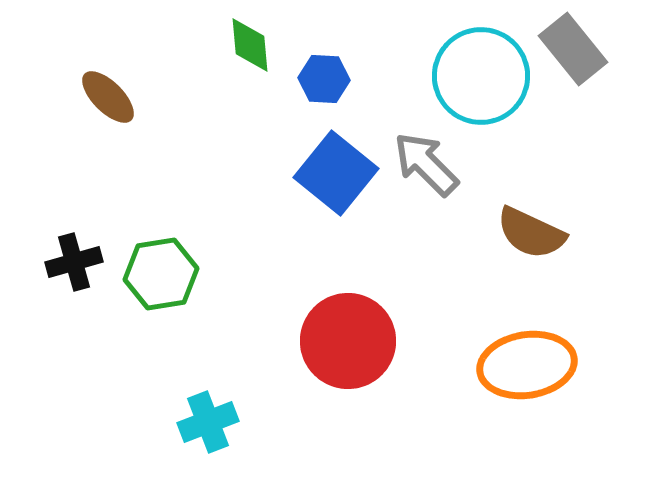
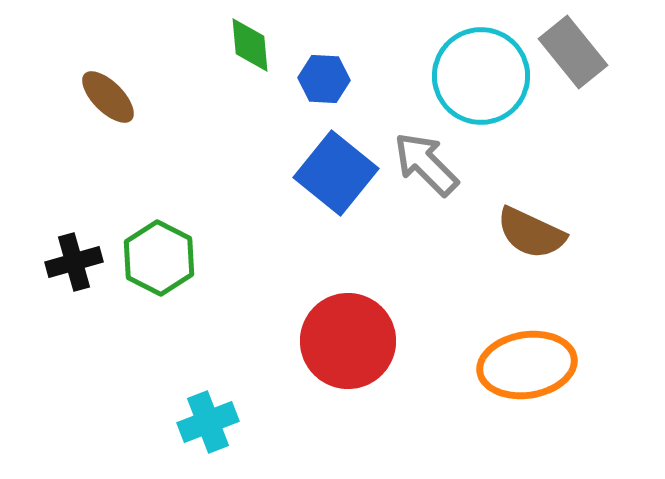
gray rectangle: moved 3 px down
green hexagon: moved 2 px left, 16 px up; rotated 24 degrees counterclockwise
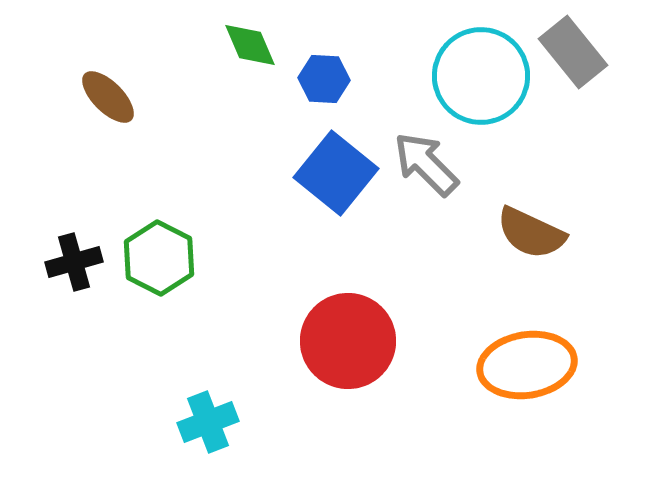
green diamond: rotated 18 degrees counterclockwise
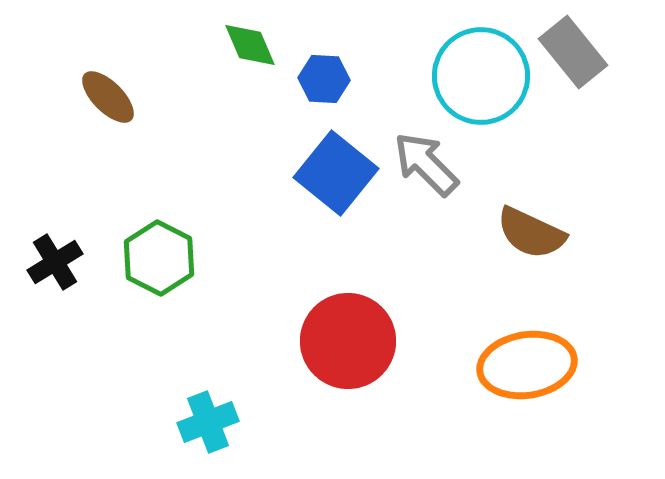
black cross: moved 19 px left; rotated 16 degrees counterclockwise
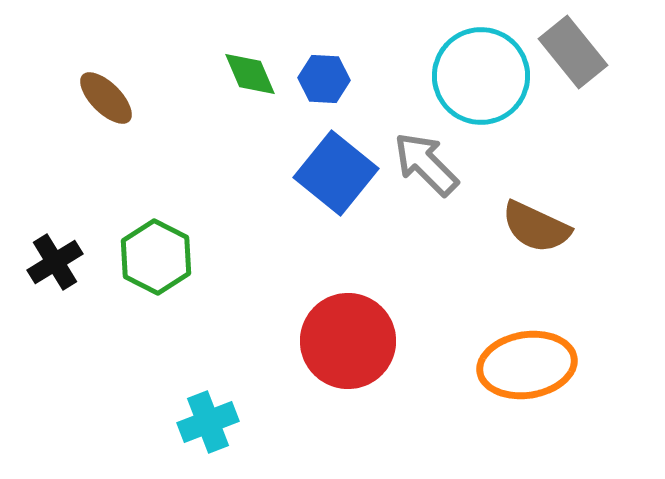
green diamond: moved 29 px down
brown ellipse: moved 2 px left, 1 px down
brown semicircle: moved 5 px right, 6 px up
green hexagon: moved 3 px left, 1 px up
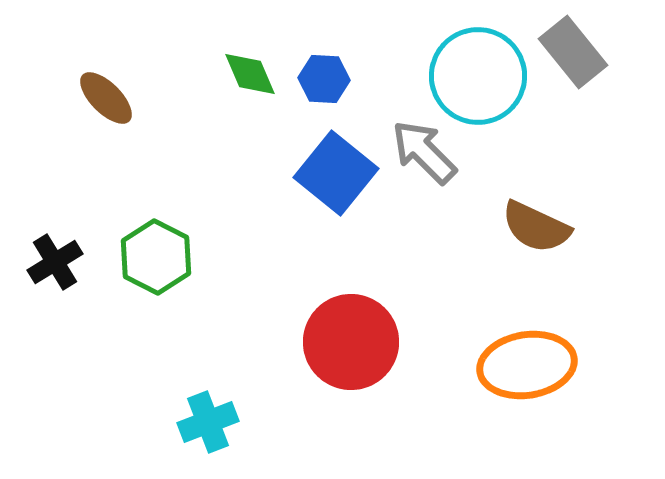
cyan circle: moved 3 px left
gray arrow: moved 2 px left, 12 px up
red circle: moved 3 px right, 1 px down
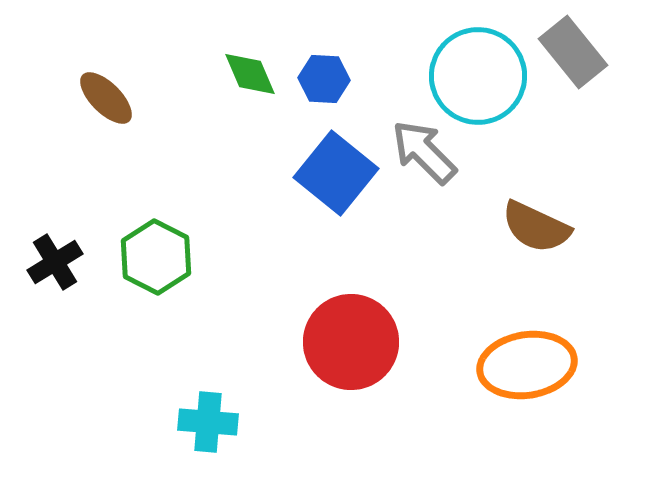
cyan cross: rotated 26 degrees clockwise
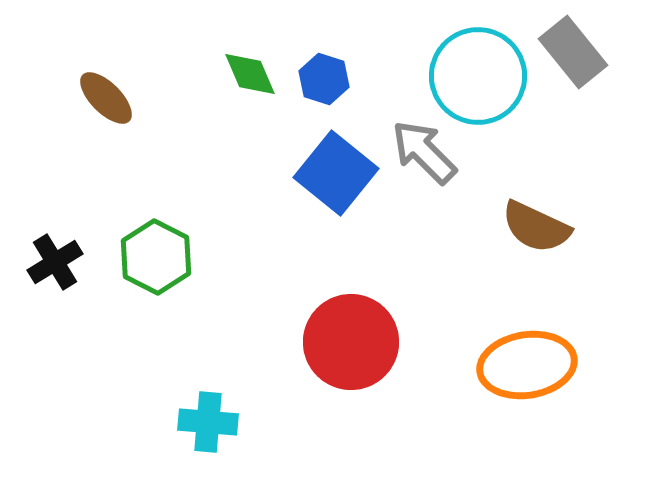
blue hexagon: rotated 15 degrees clockwise
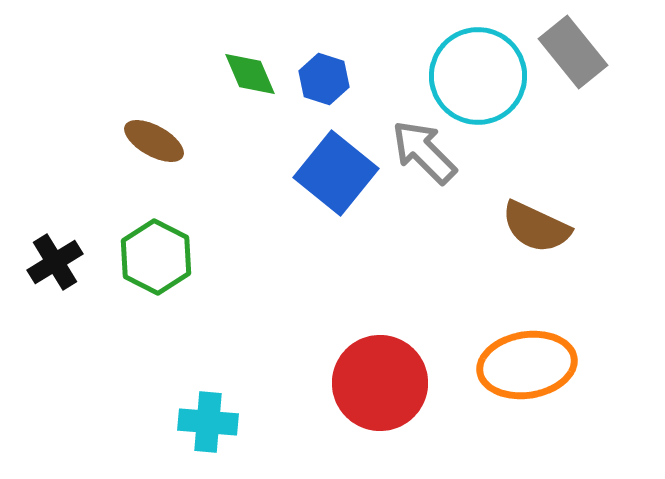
brown ellipse: moved 48 px right, 43 px down; rotated 16 degrees counterclockwise
red circle: moved 29 px right, 41 px down
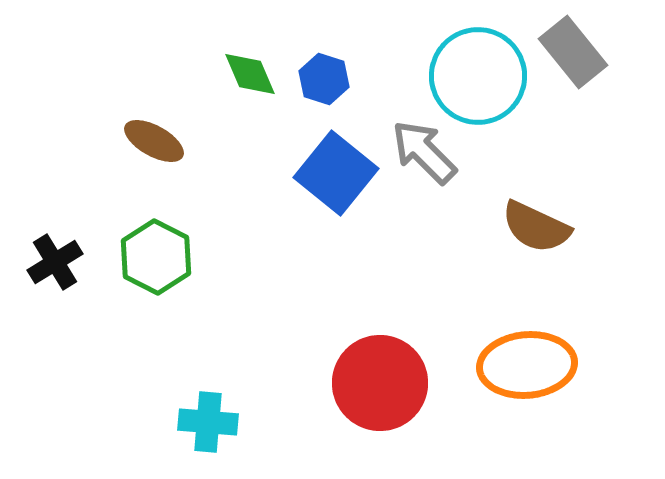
orange ellipse: rotated 4 degrees clockwise
